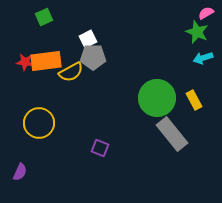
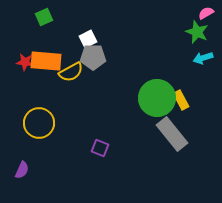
orange rectangle: rotated 12 degrees clockwise
yellow rectangle: moved 13 px left
purple semicircle: moved 2 px right, 2 px up
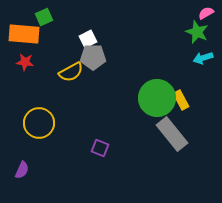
orange rectangle: moved 22 px left, 27 px up
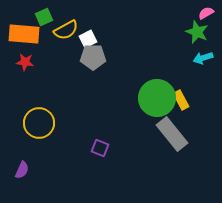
yellow semicircle: moved 5 px left, 42 px up
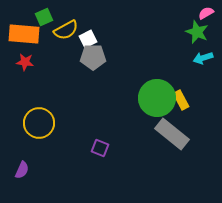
gray rectangle: rotated 12 degrees counterclockwise
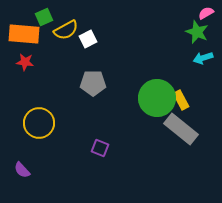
gray pentagon: moved 26 px down
gray rectangle: moved 9 px right, 5 px up
purple semicircle: rotated 114 degrees clockwise
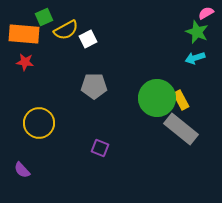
cyan arrow: moved 8 px left
gray pentagon: moved 1 px right, 3 px down
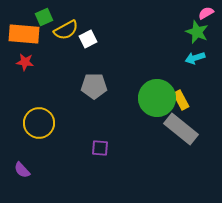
purple square: rotated 18 degrees counterclockwise
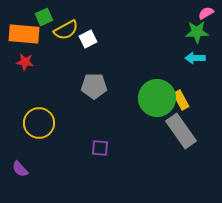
green star: rotated 25 degrees counterclockwise
cyan arrow: rotated 18 degrees clockwise
gray rectangle: moved 2 px down; rotated 16 degrees clockwise
purple semicircle: moved 2 px left, 1 px up
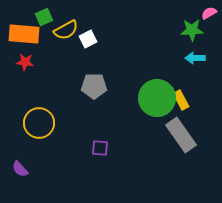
pink semicircle: moved 3 px right
green star: moved 5 px left, 2 px up
gray rectangle: moved 4 px down
